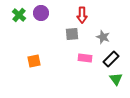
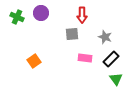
green cross: moved 2 px left, 2 px down; rotated 16 degrees counterclockwise
gray star: moved 2 px right
orange square: rotated 24 degrees counterclockwise
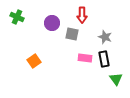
purple circle: moved 11 px right, 10 px down
gray square: rotated 16 degrees clockwise
black rectangle: moved 7 px left; rotated 56 degrees counterclockwise
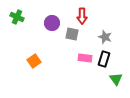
red arrow: moved 1 px down
black rectangle: rotated 28 degrees clockwise
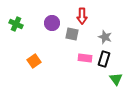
green cross: moved 1 px left, 7 px down
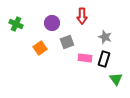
gray square: moved 5 px left, 8 px down; rotated 32 degrees counterclockwise
orange square: moved 6 px right, 13 px up
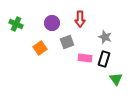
red arrow: moved 2 px left, 3 px down
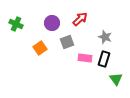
red arrow: rotated 133 degrees counterclockwise
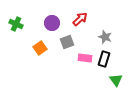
green triangle: moved 1 px down
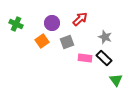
orange square: moved 2 px right, 7 px up
black rectangle: moved 1 px up; rotated 63 degrees counterclockwise
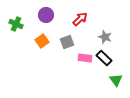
purple circle: moved 6 px left, 8 px up
